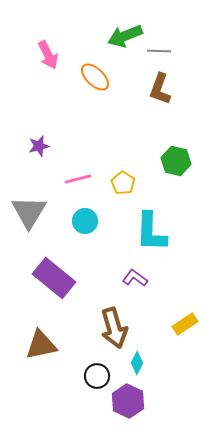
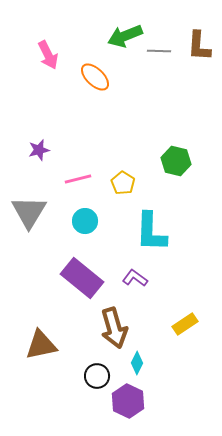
brown L-shape: moved 39 px right, 43 px up; rotated 16 degrees counterclockwise
purple star: moved 4 px down
purple rectangle: moved 28 px right
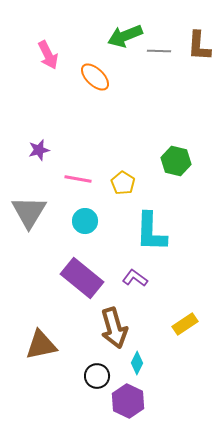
pink line: rotated 24 degrees clockwise
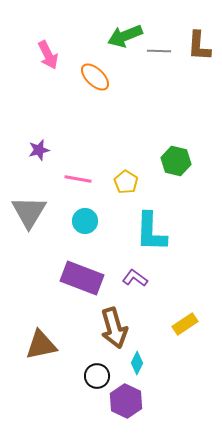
yellow pentagon: moved 3 px right, 1 px up
purple rectangle: rotated 18 degrees counterclockwise
purple hexagon: moved 2 px left
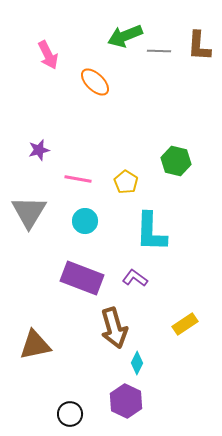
orange ellipse: moved 5 px down
brown triangle: moved 6 px left
black circle: moved 27 px left, 38 px down
